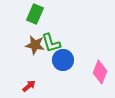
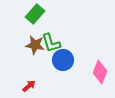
green rectangle: rotated 18 degrees clockwise
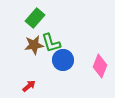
green rectangle: moved 4 px down
brown star: moved 1 px left; rotated 18 degrees counterclockwise
pink diamond: moved 6 px up
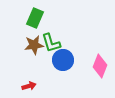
green rectangle: rotated 18 degrees counterclockwise
red arrow: rotated 24 degrees clockwise
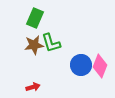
blue circle: moved 18 px right, 5 px down
red arrow: moved 4 px right, 1 px down
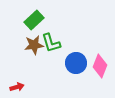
green rectangle: moved 1 px left, 2 px down; rotated 24 degrees clockwise
blue circle: moved 5 px left, 2 px up
red arrow: moved 16 px left
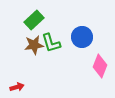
blue circle: moved 6 px right, 26 px up
